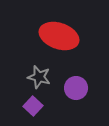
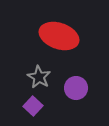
gray star: rotated 15 degrees clockwise
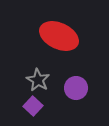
red ellipse: rotated 6 degrees clockwise
gray star: moved 1 px left, 3 px down
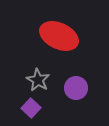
purple square: moved 2 px left, 2 px down
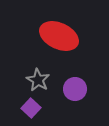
purple circle: moved 1 px left, 1 px down
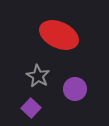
red ellipse: moved 1 px up
gray star: moved 4 px up
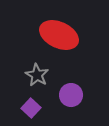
gray star: moved 1 px left, 1 px up
purple circle: moved 4 px left, 6 px down
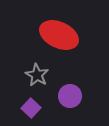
purple circle: moved 1 px left, 1 px down
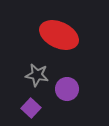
gray star: rotated 20 degrees counterclockwise
purple circle: moved 3 px left, 7 px up
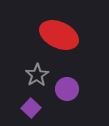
gray star: rotated 30 degrees clockwise
